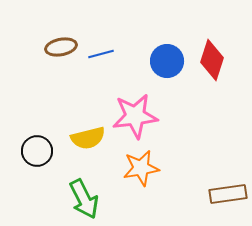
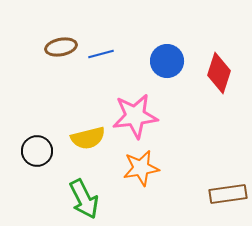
red diamond: moved 7 px right, 13 px down
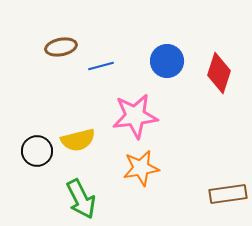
blue line: moved 12 px down
yellow semicircle: moved 10 px left, 2 px down
green arrow: moved 3 px left
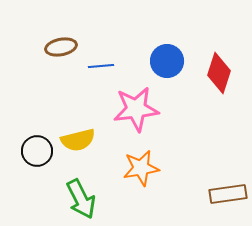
blue line: rotated 10 degrees clockwise
pink star: moved 1 px right, 7 px up
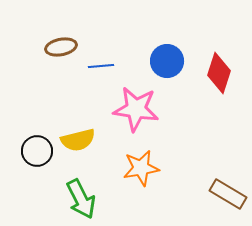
pink star: rotated 15 degrees clockwise
brown rectangle: rotated 39 degrees clockwise
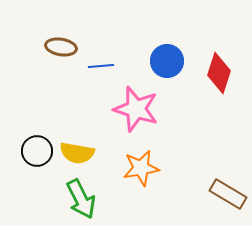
brown ellipse: rotated 20 degrees clockwise
pink star: rotated 9 degrees clockwise
yellow semicircle: moved 1 px left, 13 px down; rotated 24 degrees clockwise
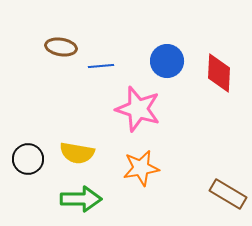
red diamond: rotated 15 degrees counterclockwise
pink star: moved 2 px right
black circle: moved 9 px left, 8 px down
green arrow: rotated 63 degrees counterclockwise
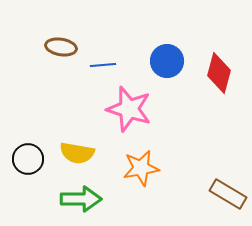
blue line: moved 2 px right, 1 px up
red diamond: rotated 12 degrees clockwise
pink star: moved 9 px left
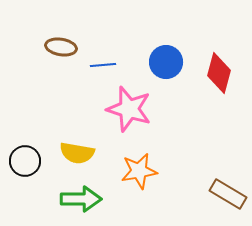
blue circle: moved 1 px left, 1 px down
black circle: moved 3 px left, 2 px down
orange star: moved 2 px left, 3 px down
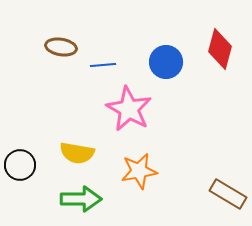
red diamond: moved 1 px right, 24 px up
pink star: rotated 12 degrees clockwise
black circle: moved 5 px left, 4 px down
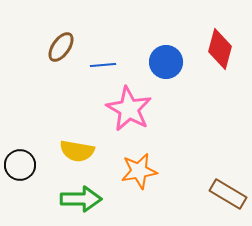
brown ellipse: rotated 64 degrees counterclockwise
yellow semicircle: moved 2 px up
